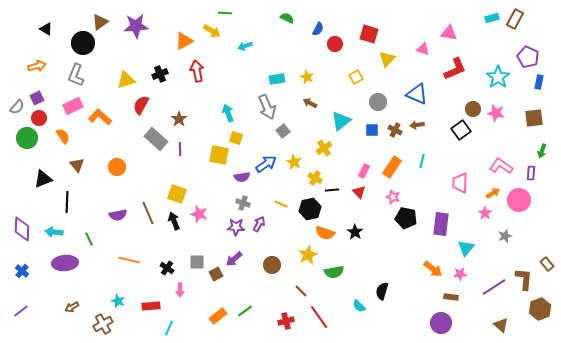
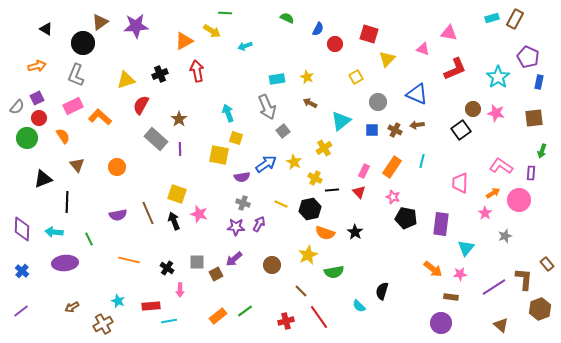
cyan line at (169, 328): moved 7 px up; rotated 56 degrees clockwise
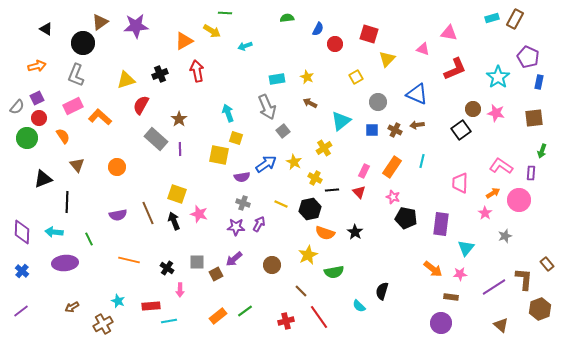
green semicircle at (287, 18): rotated 32 degrees counterclockwise
purple diamond at (22, 229): moved 3 px down
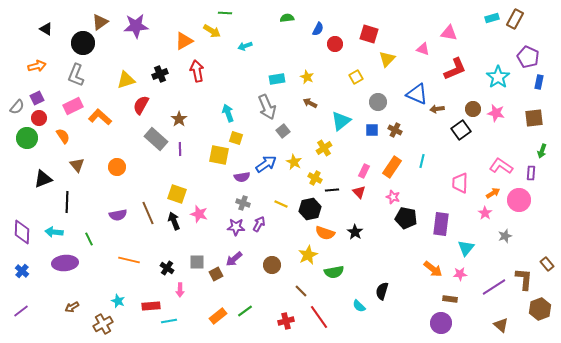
brown arrow at (417, 125): moved 20 px right, 16 px up
brown rectangle at (451, 297): moved 1 px left, 2 px down
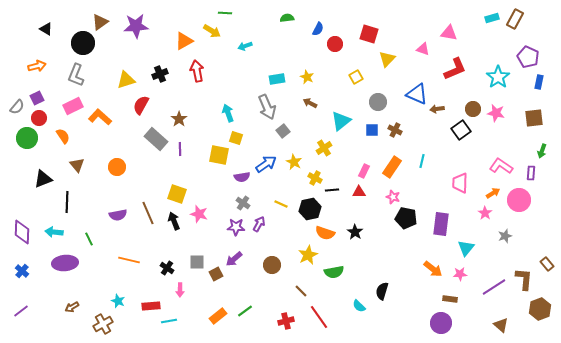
red triangle at (359, 192): rotated 48 degrees counterclockwise
gray cross at (243, 203): rotated 16 degrees clockwise
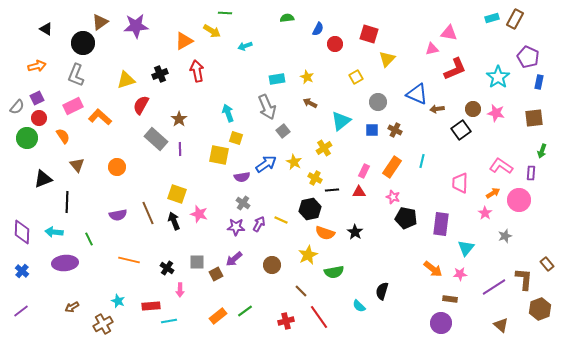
pink triangle at (423, 49): moved 9 px right; rotated 32 degrees counterclockwise
yellow line at (281, 204): moved 16 px down
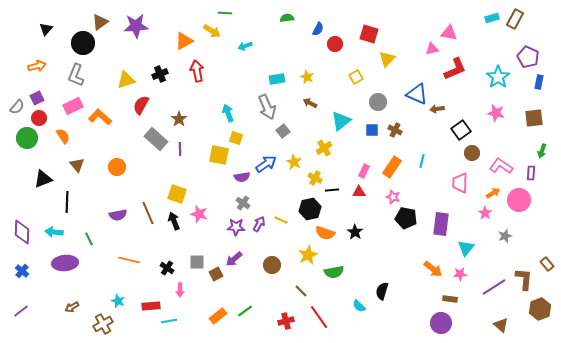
black triangle at (46, 29): rotated 40 degrees clockwise
brown circle at (473, 109): moved 1 px left, 44 px down
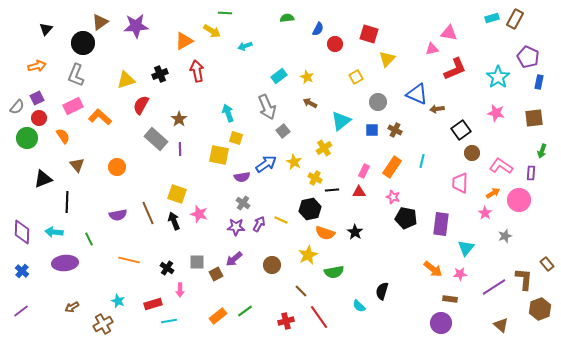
cyan rectangle at (277, 79): moved 2 px right, 3 px up; rotated 28 degrees counterclockwise
red rectangle at (151, 306): moved 2 px right, 2 px up; rotated 12 degrees counterclockwise
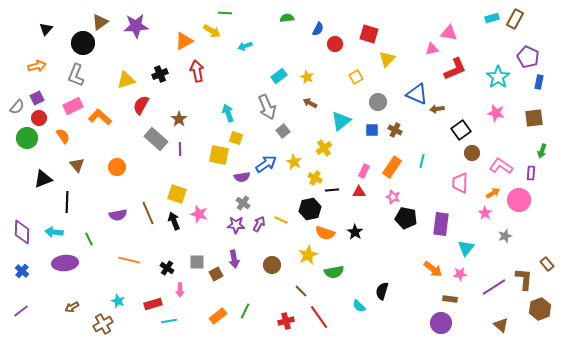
purple star at (236, 227): moved 2 px up
purple arrow at (234, 259): rotated 60 degrees counterclockwise
green line at (245, 311): rotated 28 degrees counterclockwise
